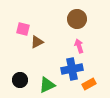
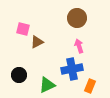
brown circle: moved 1 px up
black circle: moved 1 px left, 5 px up
orange rectangle: moved 1 px right, 2 px down; rotated 40 degrees counterclockwise
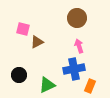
blue cross: moved 2 px right
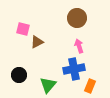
green triangle: moved 1 px right; rotated 24 degrees counterclockwise
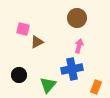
pink arrow: rotated 32 degrees clockwise
blue cross: moved 2 px left
orange rectangle: moved 6 px right, 1 px down
